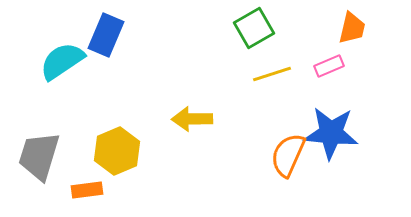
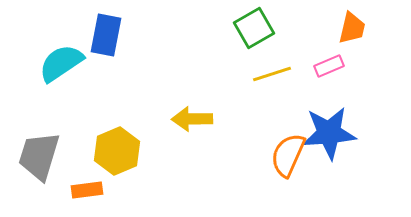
blue rectangle: rotated 12 degrees counterclockwise
cyan semicircle: moved 1 px left, 2 px down
blue star: moved 2 px left; rotated 10 degrees counterclockwise
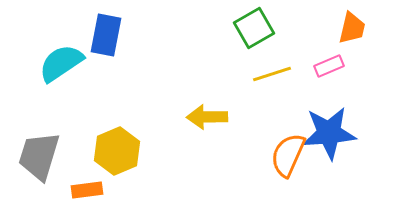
yellow arrow: moved 15 px right, 2 px up
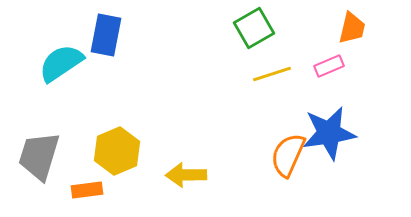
yellow arrow: moved 21 px left, 58 px down
blue star: rotated 4 degrees counterclockwise
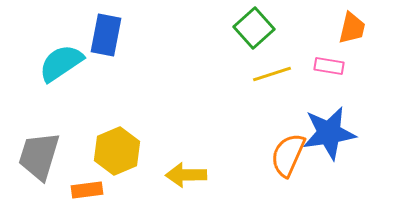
green square: rotated 12 degrees counterclockwise
pink rectangle: rotated 32 degrees clockwise
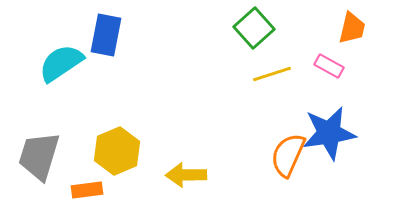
pink rectangle: rotated 20 degrees clockwise
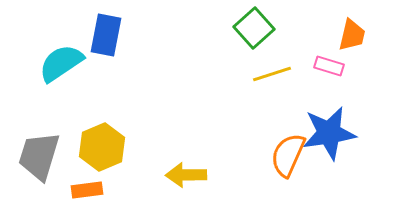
orange trapezoid: moved 7 px down
pink rectangle: rotated 12 degrees counterclockwise
yellow hexagon: moved 15 px left, 4 px up
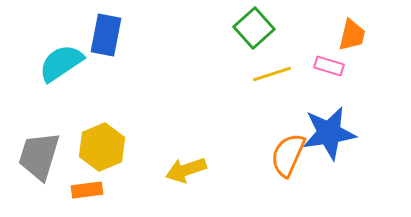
yellow arrow: moved 5 px up; rotated 18 degrees counterclockwise
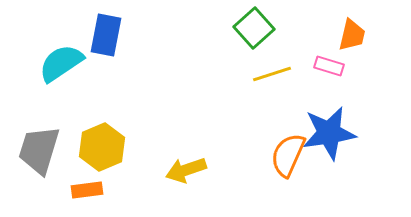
gray trapezoid: moved 6 px up
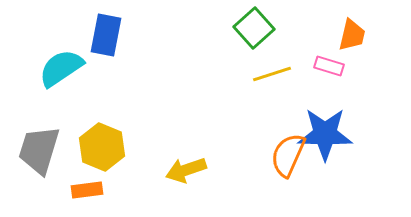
cyan semicircle: moved 5 px down
blue star: moved 4 px left, 1 px down; rotated 10 degrees clockwise
yellow hexagon: rotated 15 degrees counterclockwise
